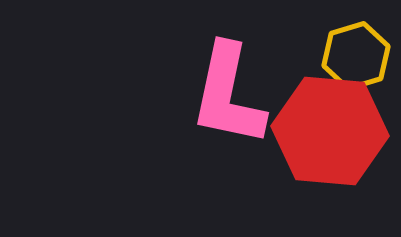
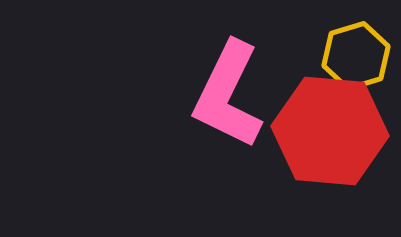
pink L-shape: rotated 14 degrees clockwise
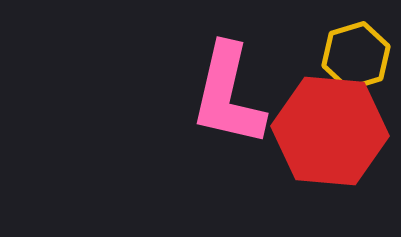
pink L-shape: rotated 13 degrees counterclockwise
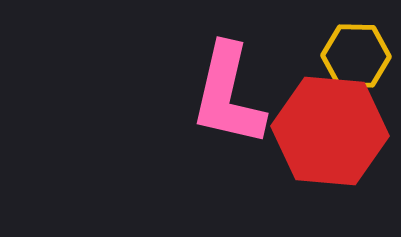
yellow hexagon: rotated 18 degrees clockwise
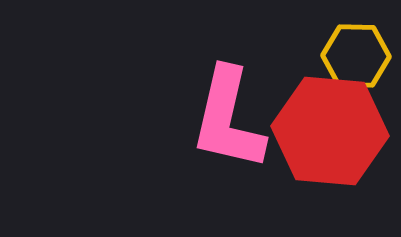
pink L-shape: moved 24 px down
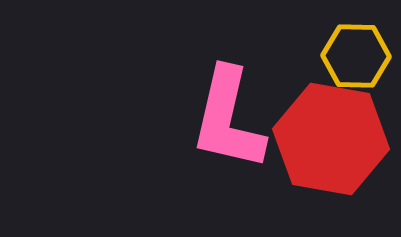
red hexagon: moved 1 px right, 8 px down; rotated 5 degrees clockwise
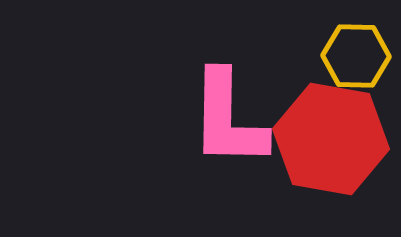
pink L-shape: rotated 12 degrees counterclockwise
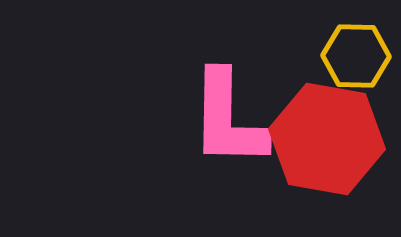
red hexagon: moved 4 px left
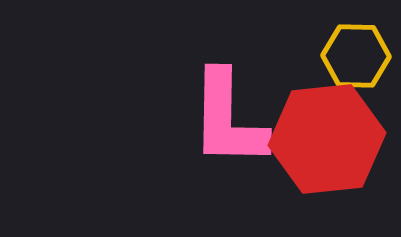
red hexagon: rotated 16 degrees counterclockwise
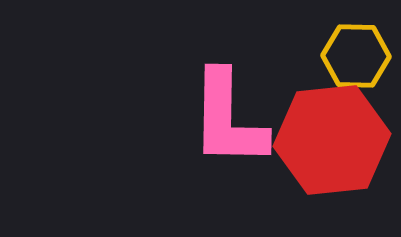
red hexagon: moved 5 px right, 1 px down
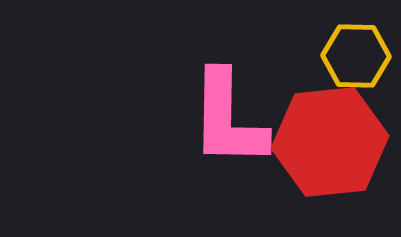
red hexagon: moved 2 px left, 2 px down
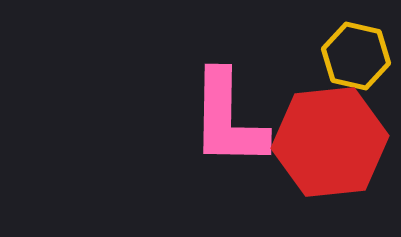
yellow hexagon: rotated 12 degrees clockwise
